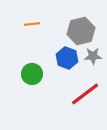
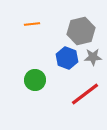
gray star: moved 1 px down
green circle: moved 3 px right, 6 px down
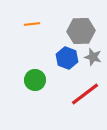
gray hexagon: rotated 12 degrees clockwise
gray star: rotated 18 degrees clockwise
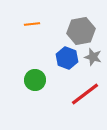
gray hexagon: rotated 8 degrees counterclockwise
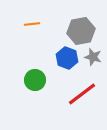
red line: moved 3 px left
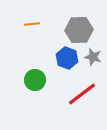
gray hexagon: moved 2 px left, 1 px up; rotated 8 degrees clockwise
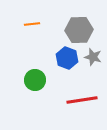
red line: moved 6 px down; rotated 28 degrees clockwise
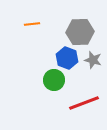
gray hexagon: moved 1 px right, 2 px down
gray star: moved 3 px down
green circle: moved 19 px right
red line: moved 2 px right, 3 px down; rotated 12 degrees counterclockwise
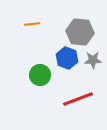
gray hexagon: rotated 8 degrees clockwise
gray star: rotated 18 degrees counterclockwise
green circle: moved 14 px left, 5 px up
red line: moved 6 px left, 4 px up
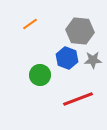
orange line: moved 2 px left; rotated 28 degrees counterclockwise
gray hexagon: moved 1 px up
